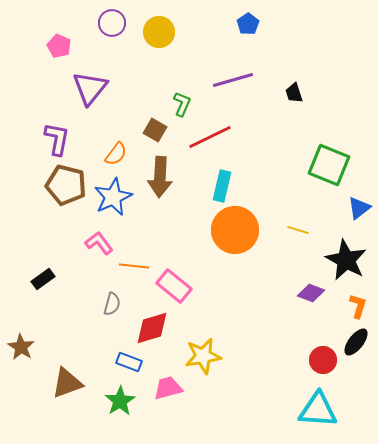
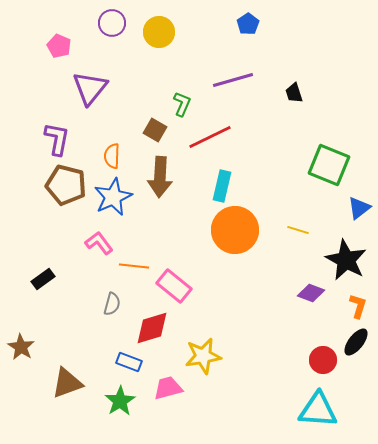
orange semicircle: moved 4 px left, 2 px down; rotated 145 degrees clockwise
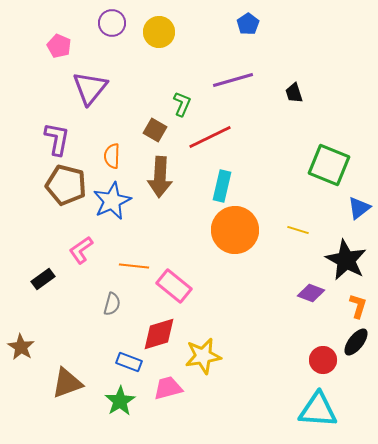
blue star: moved 1 px left, 4 px down
pink L-shape: moved 18 px left, 7 px down; rotated 88 degrees counterclockwise
red diamond: moved 7 px right, 6 px down
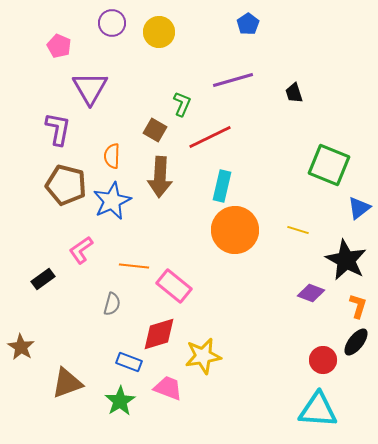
purple triangle: rotated 9 degrees counterclockwise
purple L-shape: moved 1 px right, 10 px up
pink trapezoid: rotated 36 degrees clockwise
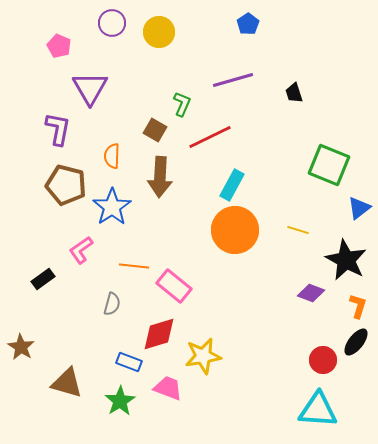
cyan rectangle: moved 10 px right, 1 px up; rotated 16 degrees clockwise
blue star: moved 6 px down; rotated 9 degrees counterclockwise
brown triangle: rotated 36 degrees clockwise
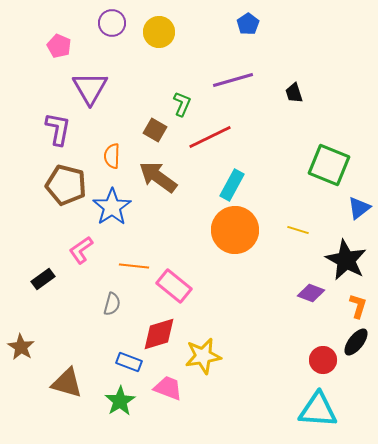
brown arrow: moved 2 px left; rotated 123 degrees clockwise
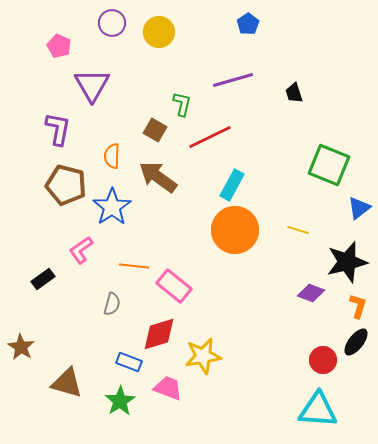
purple triangle: moved 2 px right, 3 px up
green L-shape: rotated 10 degrees counterclockwise
black star: moved 1 px right, 2 px down; rotated 30 degrees clockwise
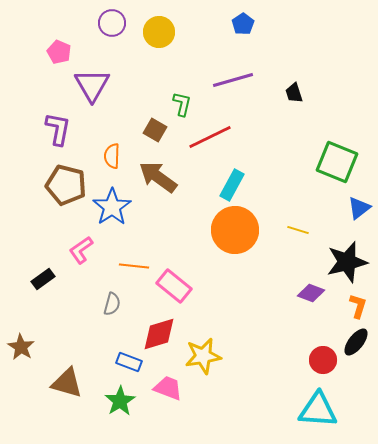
blue pentagon: moved 5 px left
pink pentagon: moved 6 px down
green square: moved 8 px right, 3 px up
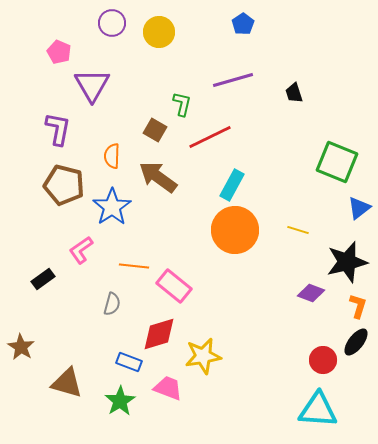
brown pentagon: moved 2 px left
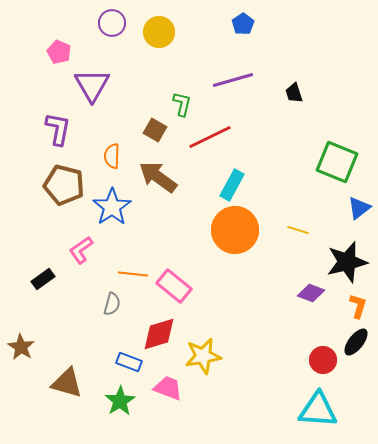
orange line: moved 1 px left, 8 px down
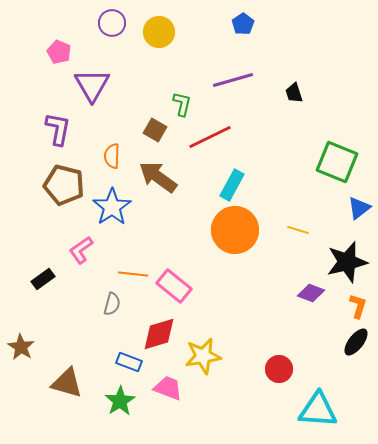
red circle: moved 44 px left, 9 px down
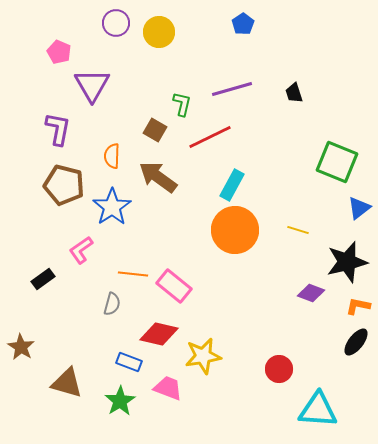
purple circle: moved 4 px right
purple line: moved 1 px left, 9 px down
orange L-shape: rotated 95 degrees counterclockwise
red diamond: rotated 30 degrees clockwise
